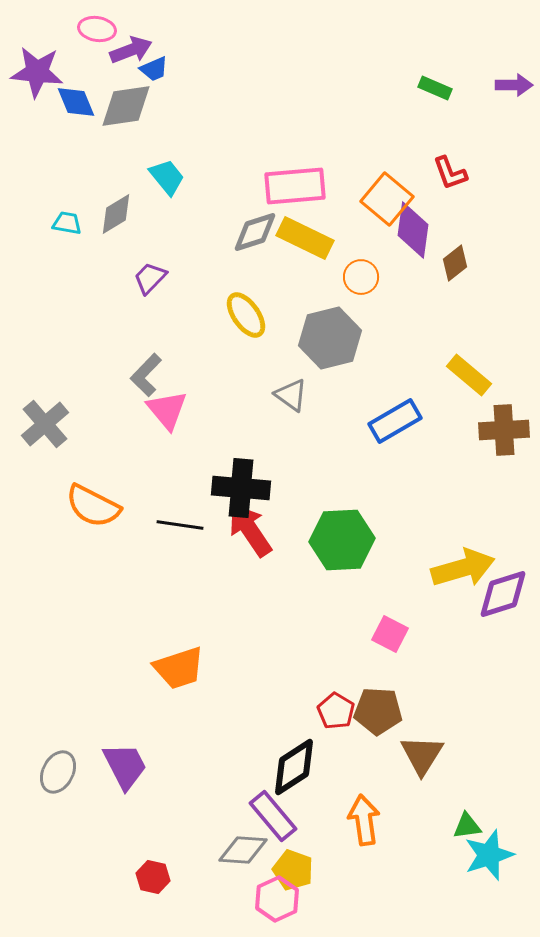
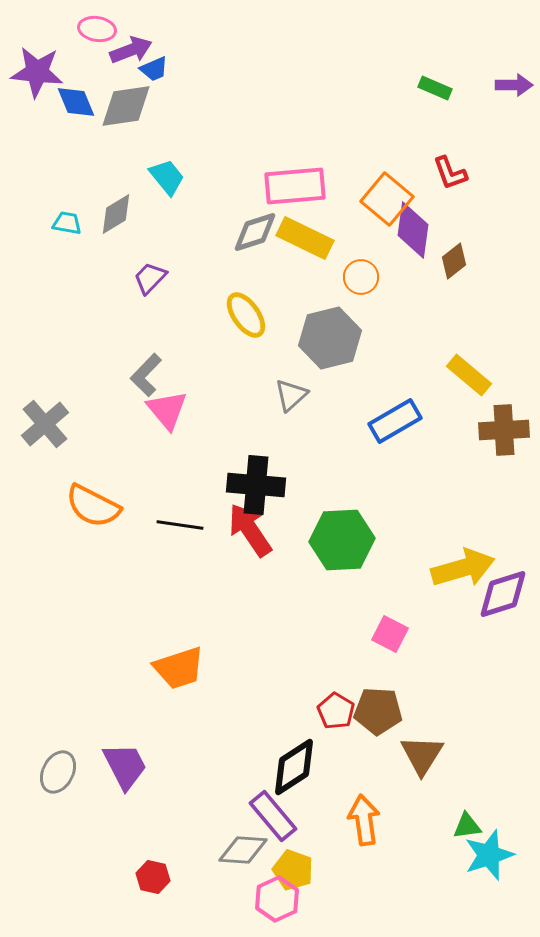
brown diamond at (455, 263): moved 1 px left, 2 px up
gray triangle at (291, 395): rotated 42 degrees clockwise
black cross at (241, 488): moved 15 px right, 3 px up
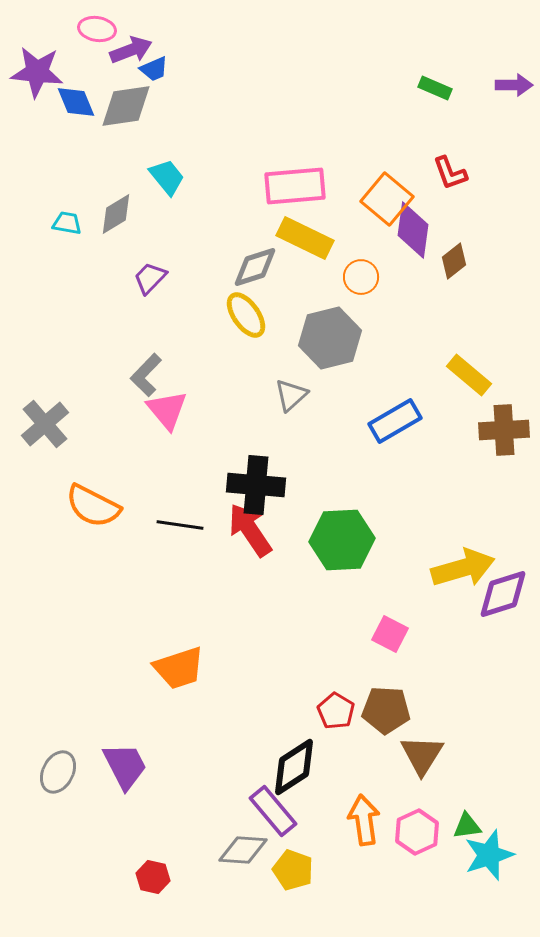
gray diamond at (255, 232): moved 35 px down
brown pentagon at (378, 711): moved 8 px right, 1 px up
purple rectangle at (273, 816): moved 5 px up
pink hexagon at (277, 899): moved 140 px right, 67 px up
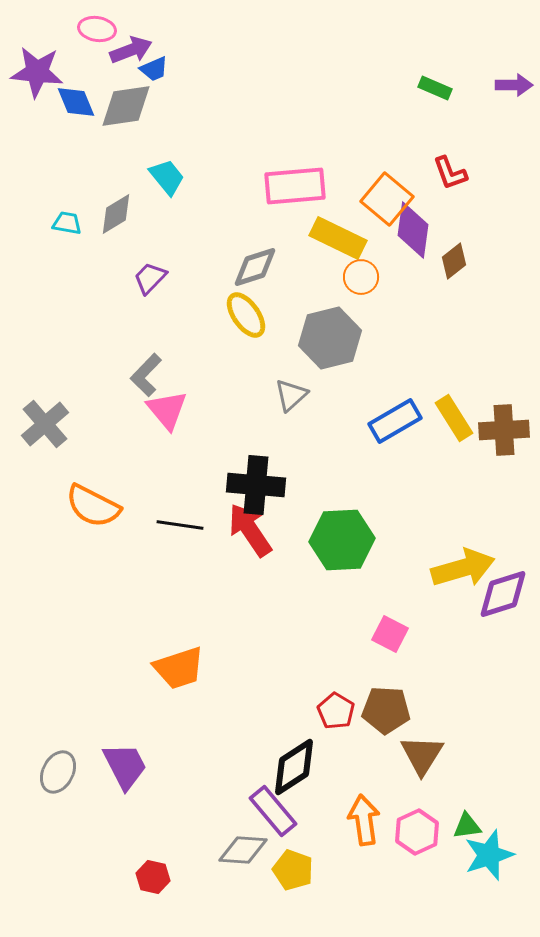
yellow rectangle at (305, 238): moved 33 px right
yellow rectangle at (469, 375): moved 15 px left, 43 px down; rotated 18 degrees clockwise
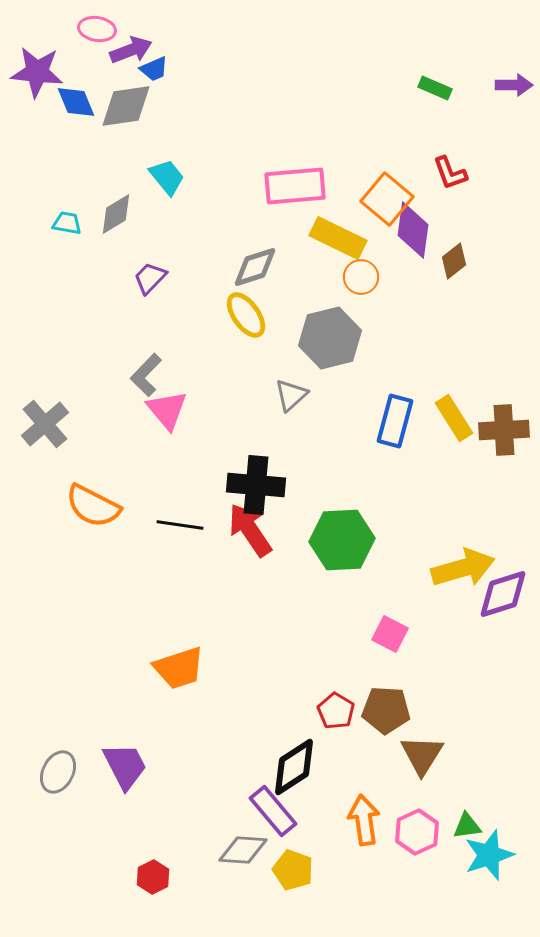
blue rectangle at (395, 421): rotated 45 degrees counterclockwise
red hexagon at (153, 877): rotated 20 degrees clockwise
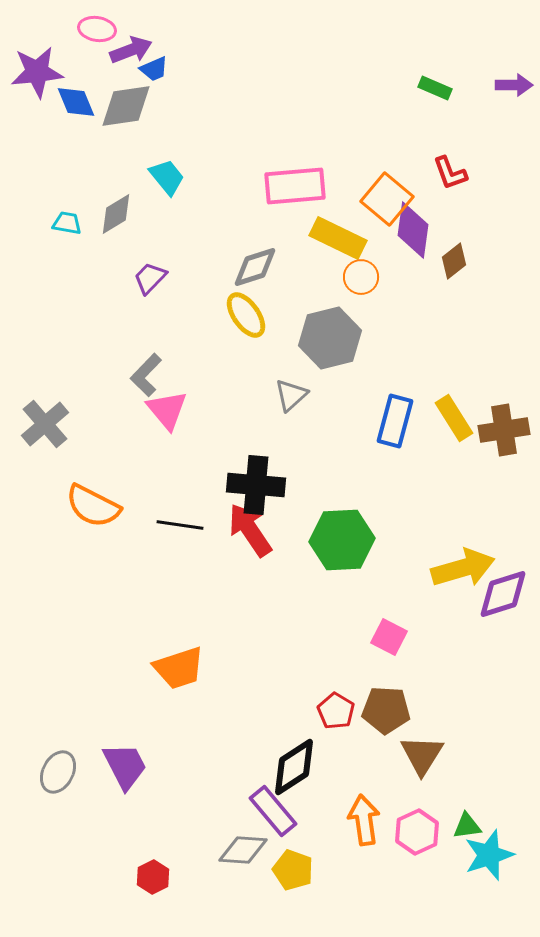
purple star at (37, 72): rotated 12 degrees counterclockwise
brown cross at (504, 430): rotated 6 degrees counterclockwise
pink square at (390, 634): moved 1 px left, 3 px down
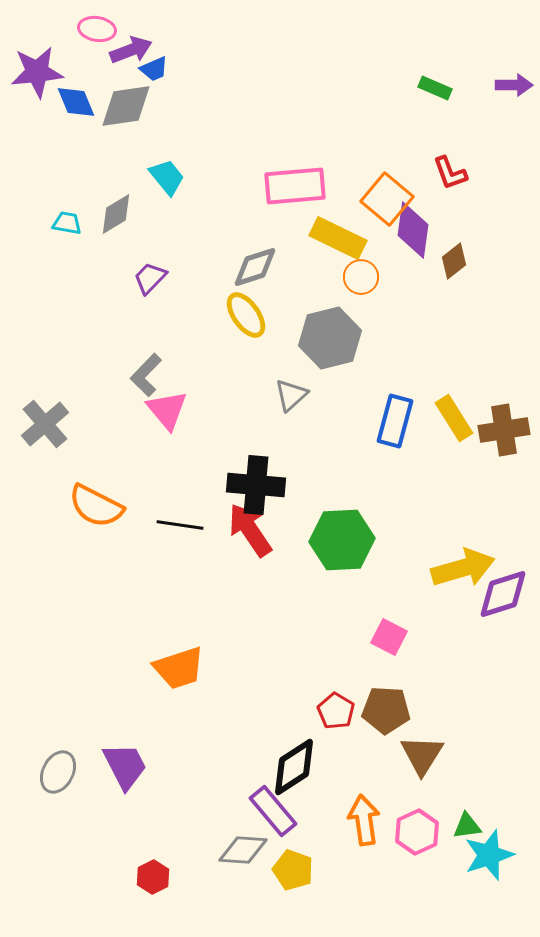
orange semicircle at (93, 506): moved 3 px right
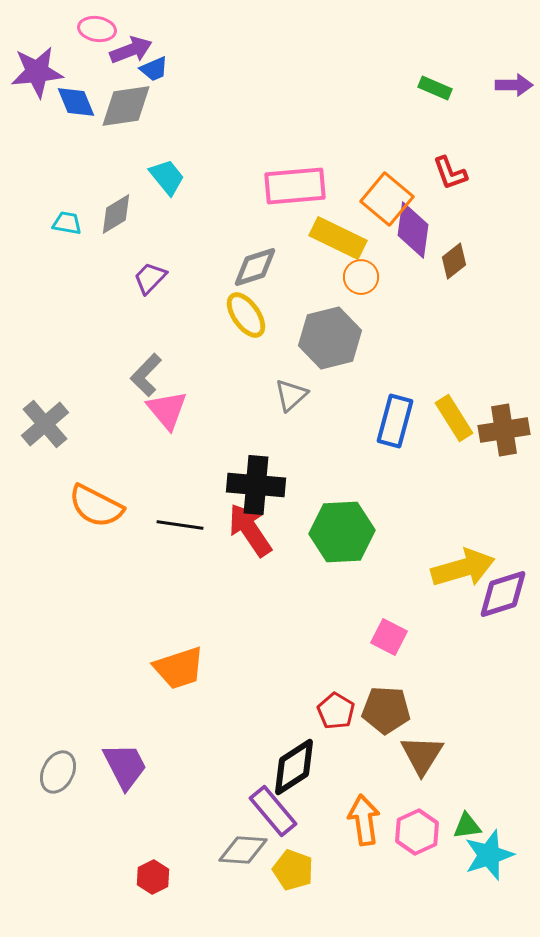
green hexagon at (342, 540): moved 8 px up
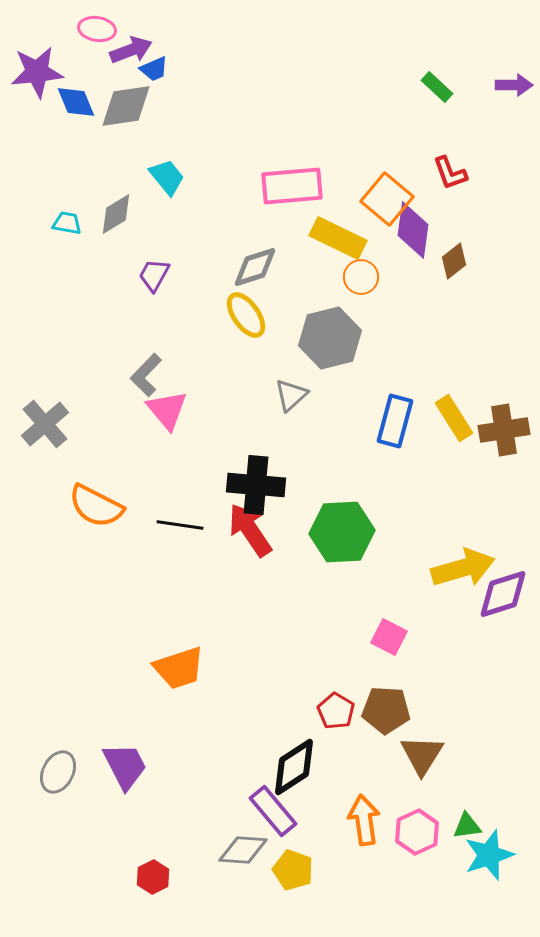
green rectangle at (435, 88): moved 2 px right, 1 px up; rotated 20 degrees clockwise
pink rectangle at (295, 186): moved 3 px left
purple trapezoid at (150, 278): moved 4 px right, 3 px up; rotated 15 degrees counterclockwise
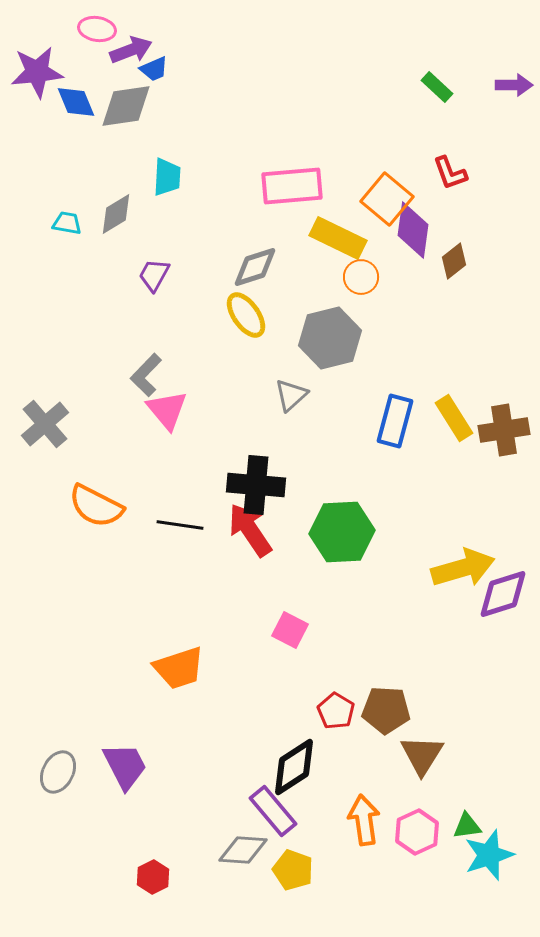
cyan trapezoid at (167, 177): rotated 42 degrees clockwise
pink square at (389, 637): moved 99 px left, 7 px up
